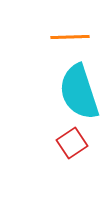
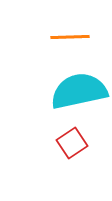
cyan semicircle: moved 1 px up; rotated 96 degrees clockwise
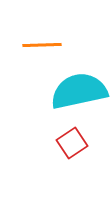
orange line: moved 28 px left, 8 px down
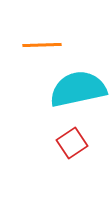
cyan semicircle: moved 1 px left, 2 px up
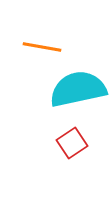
orange line: moved 2 px down; rotated 12 degrees clockwise
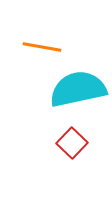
red square: rotated 12 degrees counterclockwise
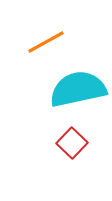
orange line: moved 4 px right, 5 px up; rotated 39 degrees counterclockwise
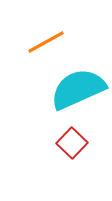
cyan semicircle: rotated 12 degrees counterclockwise
